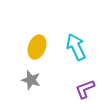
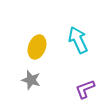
cyan arrow: moved 2 px right, 7 px up
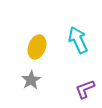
gray star: rotated 24 degrees clockwise
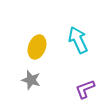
gray star: rotated 24 degrees counterclockwise
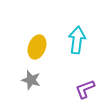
cyan arrow: moved 1 px left; rotated 32 degrees clockwise
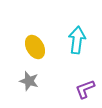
yellow ellipse: moved 2 px left; rotated 50 degrees counterclockwise
gray star: moved 2 px left, 1 px down
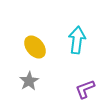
yellow ellipse: rotated 10 degrees counterclockwise
gray star: rotated 24 degrees clockwise
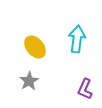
cyan arrow: moved 1 px up
purple L-shape: rotated 45 degrees counterclockwise
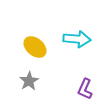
cyan arrow: rotated 88 degrees clockwise
yellow ellipse: rotated 10 degrees counterclockwise
